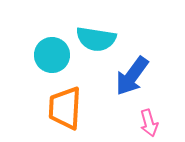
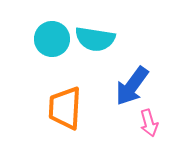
cyan semicircle: moved 1 px left
cyan circle: moved 16 px up
blue arrow: moved 10 px down
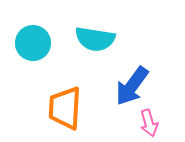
cyan circle: moved 19 px left, 4 px down
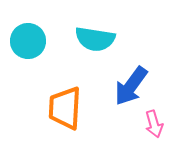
cyan circle: moved 5 px left, 2 px up
blue arrow: moved 1 px left
pink arrow: moved 5 px right, 1 px down
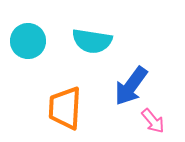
cyan semicircle: moved 3 px left, 2 px down
pink arrow: moved 1 px left, 3 px up; rotated 24 degrees counterclockwise
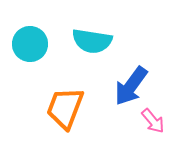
cyan circle: moved 2 px right, 3 px down
orange trapezoid: rotated 18 degrees clockwise
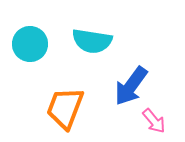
pink arrow: moved 1 px right
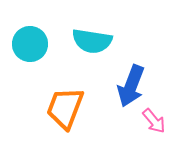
blue arrow: rotated 15 degrees counterclockwise
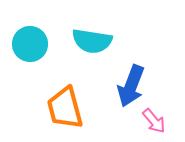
orange trapezoid: rotated 36 degrees counterclockwise
